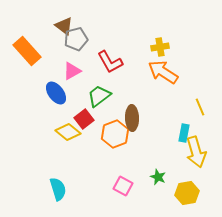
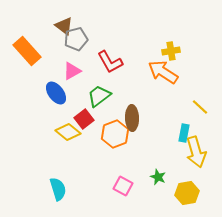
yellow cross: moved 11 px right, 4 px down
yellow line: rotated 24 degrees counterclockwise
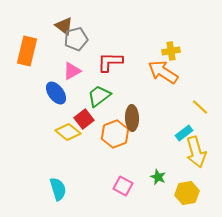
orange rectangle: rotated 56 degrees clockwise
red L-shape: rotated 120 degrees clockwise
cyan rectangle: rotated 42 degrees clockwise
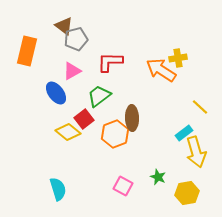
yellow cross: moved 7 px right, 7 px down
orange arrow: moved 2 px left, 2 px up
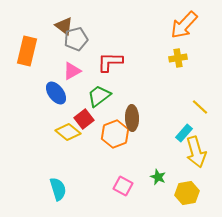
orange arrow: moved 23 px right, 45 px up; rotated 80 degrees counterclockwise
cyan rectangle: rotated 12 degrees counterclockwise
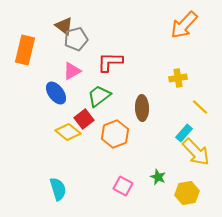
orange rectangle: moved 2 px left, 1 px up
yellow cross: moved 20 px down
brown ellipse: moved 10 px right, 10 px up
yellow arrow: rotated 28 degrees counterclockwise
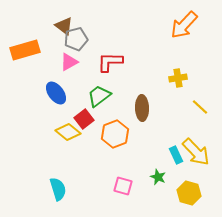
orange rectangle: rotated 60 degrees clockwise
pink triangle: moved 3 px left, 9 px up
cyan rectangle: moved 8 px left, 22 px down; rotated 66 degrees counterclockwise
pink square: rotated 12 degrees counterclockwise
yellow hexagon: moved 2 px right; rotated 25 degrees clockwise
